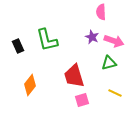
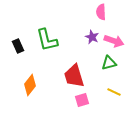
yellow line: moved 1 px left, 1 px up
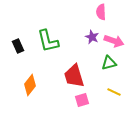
green L-shape: moved 1 px right, 1 px down
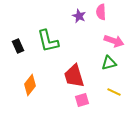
purple star: moved 13 px left, 21 px up
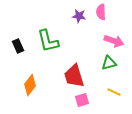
purple star: rotated 16 degrees counterclockwise
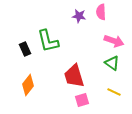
black rectangle: moved 7 px right, 3 px down
green triangle: moved 3 px right; rotated 49 degrees clockwise
orange diamond: moved 2 px left
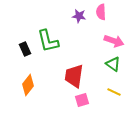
green triangle: moved 1 px right, 1 px down
red trapezoid: rotated 25 degrees clockwise
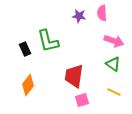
pink semicircle: moved 1 px right, 1 px down
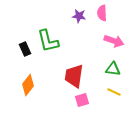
green triangle: moved 5 px down; rotated 28 degrees counterclockwise
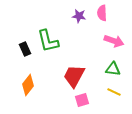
red trapezoid: rotated 20 degrees clockwise
